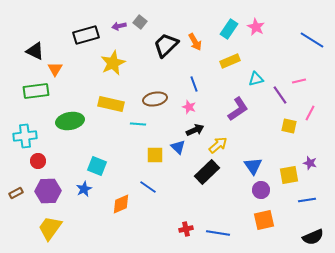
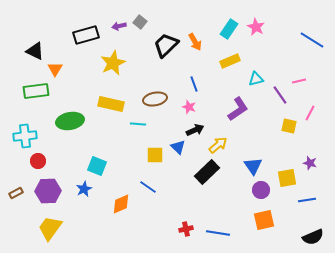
yellow square at (289, 175): moved 2 px left, 3 px down
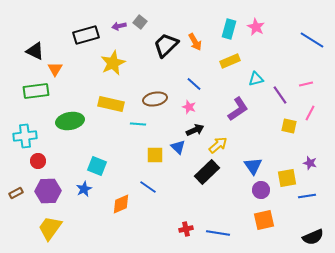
cyan rectangle at (229, 29): rotated 18 degrees counterclockwise
pink line at (299, 81): moved 7 px right, 3 px down
blue line at (194, 84): rotated 28 degrees counterclockwise
blue line at (307, 200): moved 4 px up
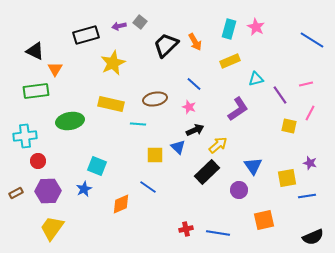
purple circle at (261, 190): moved 22 px left
yellow trapezoid at (50, 228): moved 2 px right
